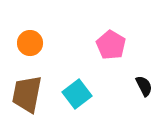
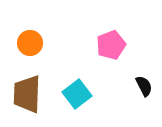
pink pentagon: rotated 20 degrees clockwise
brown trapezoid: rotated 9 degrees counterclockwise
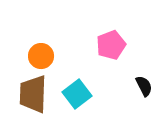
orange circle: moved 11 px right, 13 px down
brown trapezoid: moved 6 px right
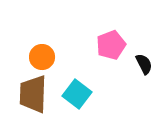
orange circle: moved 1 px right, 1 px down
black semicircle: moved 22 px up
cyan square: rotated 16 degrees counterclockwise
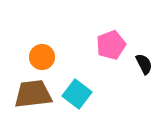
brown trapezoid: rotated 81 degrees clockwise
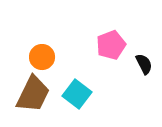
brown trapezoid: rotated 123 degrees clockwise
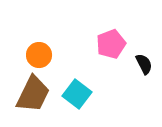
pink pentagon: moved 1 px up
orange circle: moved 3 px left, 2 px up
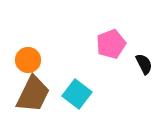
orange circle: moved 11 px left, 5 px down
